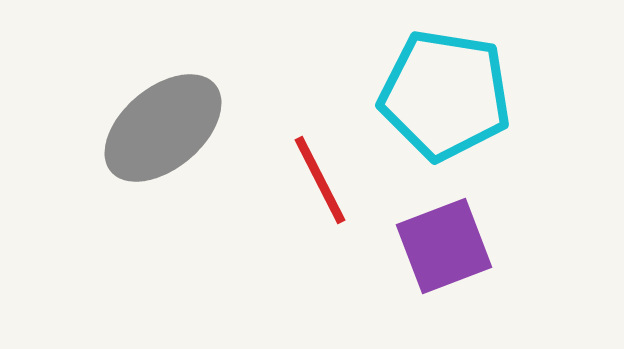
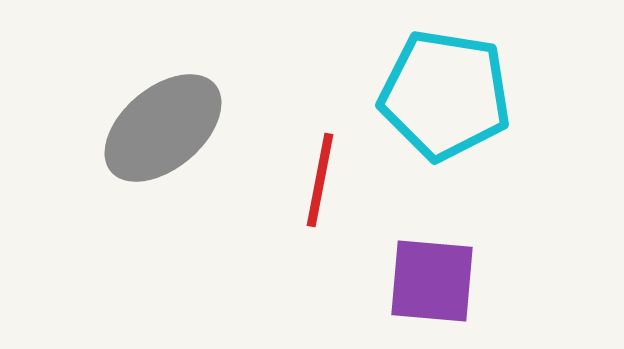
red line: rotated 38 degrees clockwise
purple square: moved 12 px left, 35 px down; rotated 26 degrees clockwise
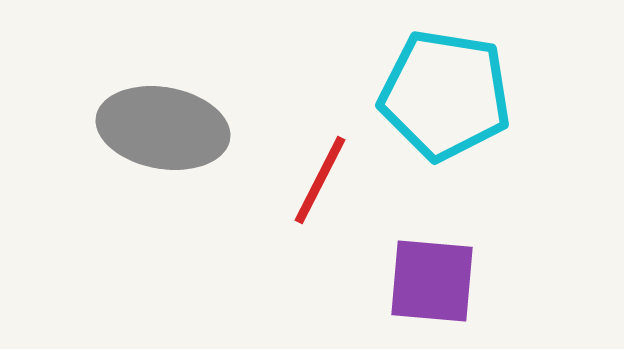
gray ellipse: rotated 50 degrees clockwise
red line: rotated 16 degrees clockwise
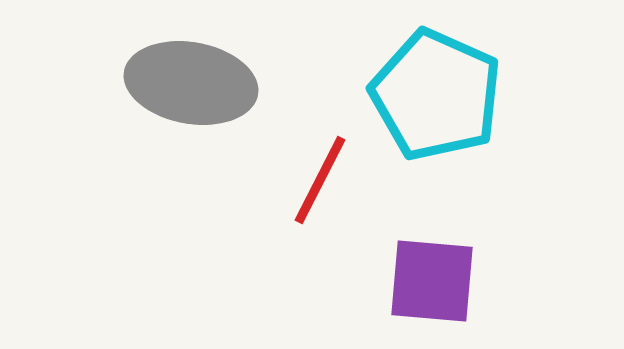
cyan pentagon: moved 9 px left; rotated 15 degrees clockwise
gray ellipse: moved 28 px right, 45 px up
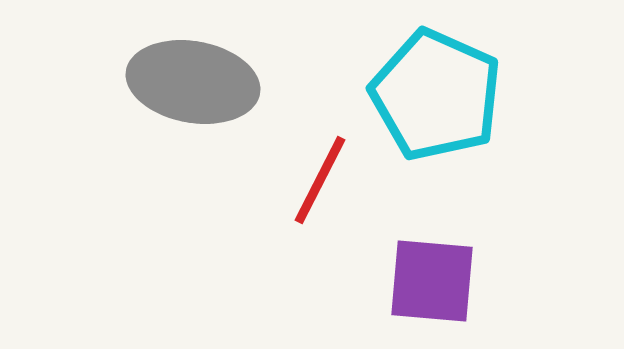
gray ellipse: moved 2 px right, 1 px up
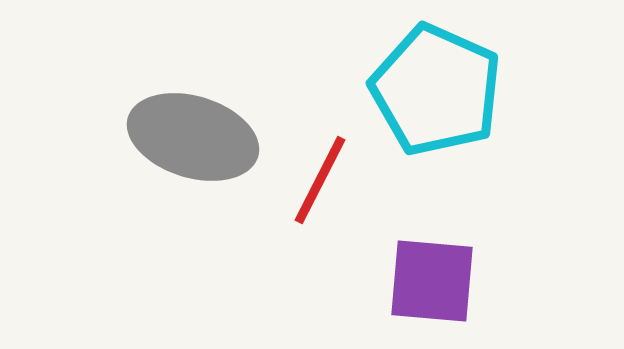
gray ellipse: moved 55 px down; rotated 7 degrees clockwise
cyan pentagon: moved 5 px up
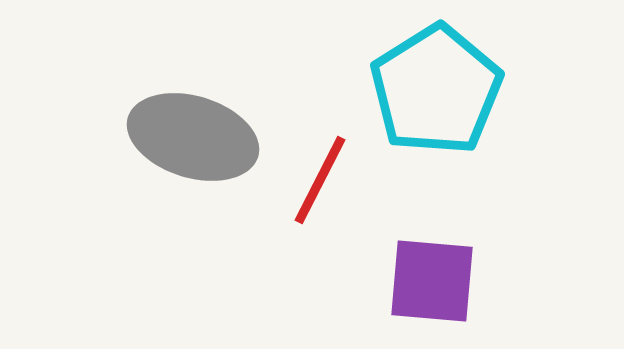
cyan pentagon: rotated 16 degrees clockwise
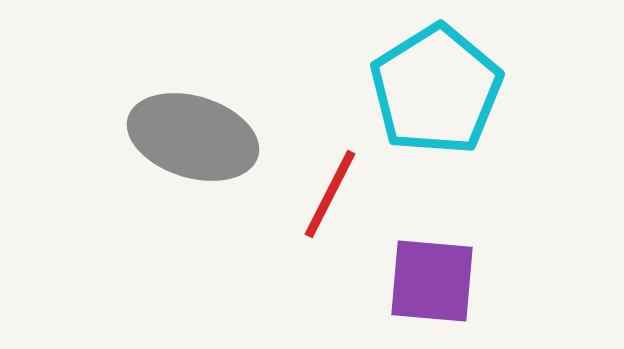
red line: moved 10 px right, 14 px down
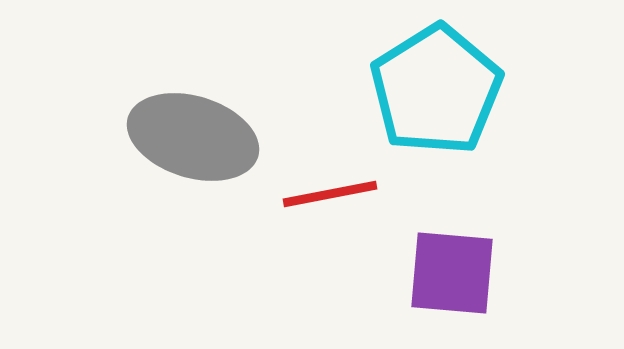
red line: rotated 52 degrees clockwise
purple square: moved 20 px right, 8 px up
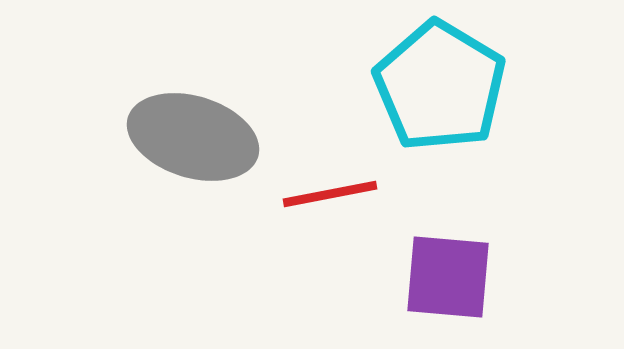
cyan pentagon: moved 4 px right, 4 px up; rotated 9 degrees counterclockwise
purple square: moved 4 px left, 4 px down
